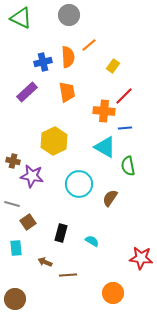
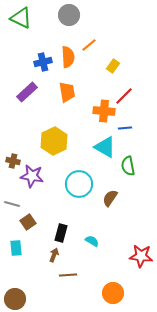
red star: moved 2 px up
brown arrow: moved 9 px right, 7 px up; rotated 88 degrees clockwise
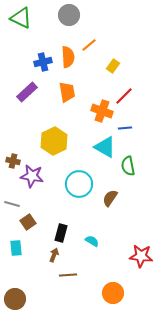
orange cross: moved 2 px left; rotated 15 degrees clockwise
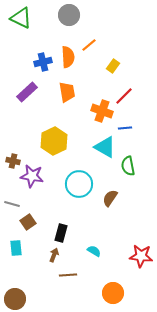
cyan semicircle: moved 2 px right, 10 px down
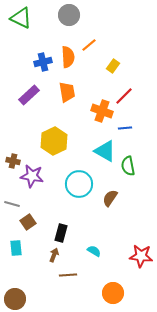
purple rectangle: moved 2 px right, 3 px down
cyan triangle: moved 4 px down
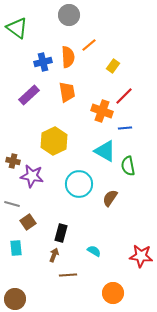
green triangle: moved 4 px left, 10 px down; rotated 10 degrees clockwise
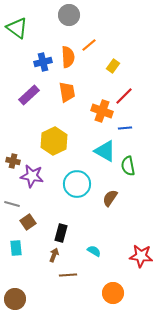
cyan circle: moved 2 px left
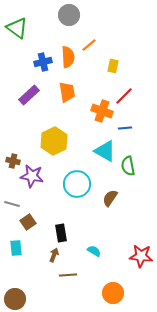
yellow rectangle: rotated 24 degrees counterclockwise
black rectangle: rotated 24 degrees counterclockwise
